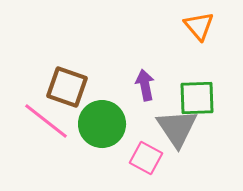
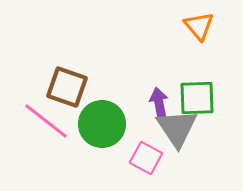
purple arrow: moved 14 px right, 18 px down
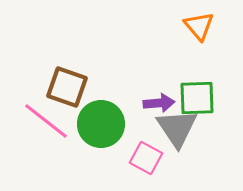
purple arrow: rotated 96 degrees clockwise
green circle: moved 1 px left
